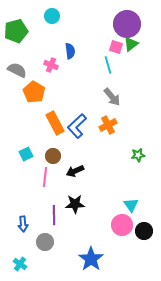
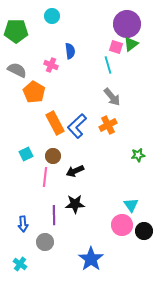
green pentagon: rotated 15 degrees clockwise
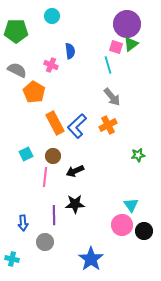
blue arrow: moved 1 px up
cyan cross: moved 8 px left, 5 px up; rotated 24 degrees counterclockwise
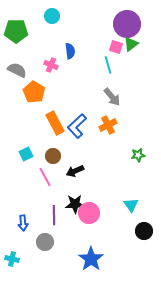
pink line: rotated 36 degrees counterclockwise
pink circle: moved 33 px left, 12 px up
